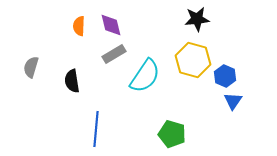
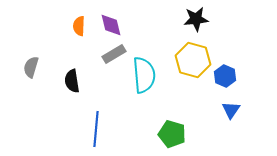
black star: moved 1 px left
cyan semicircle: moved 1 px left, 1 px up; rotated 39 degrees counterclockwise
blue triangle: moved 2 px left, 9 px down
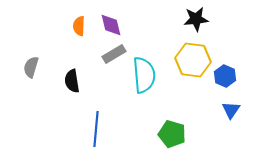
yellow hexagon: rotated 8 degrees counterclockwise
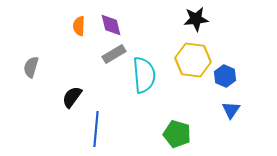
black semicircle: moved 16 px down; rotated 45 degrees clockwise
green pentagon: moved 5 px right
